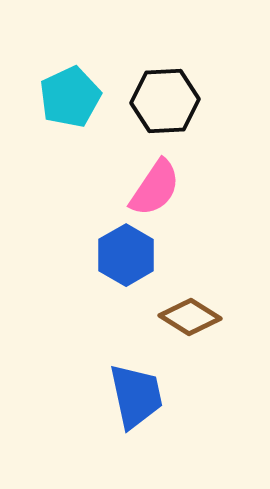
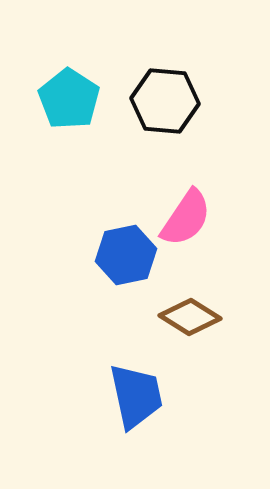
cyan pentagon: moved 1 px left, 2 px down; rotated 14 degrees counterclockwise
black hexagon: rotated 8 degrees clockwise
pink semicircle: moved 31 px right, 30 px down
blue hexagon: rotated 18 degrees clockwise
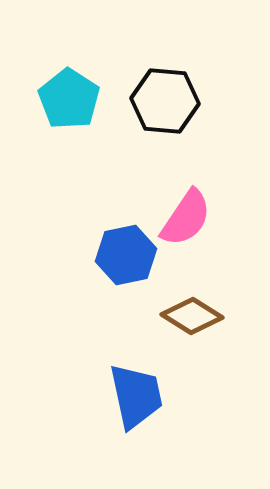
brown diamond: moved 2 px right, 1 px up
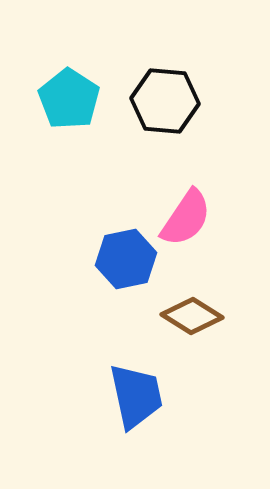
blue hexagon: moved 4 px down
